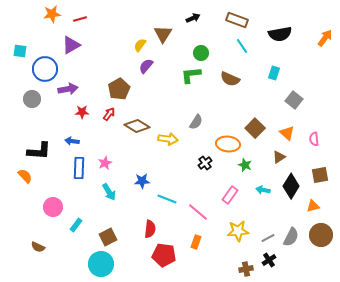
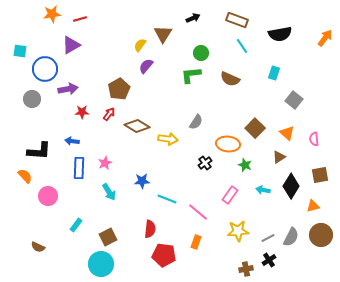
pink circle at (53, 207): moved 5 px left, 11 px up
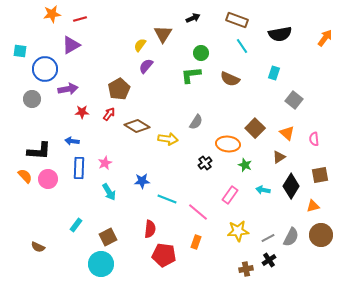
pink circle at (48, 196): moved 17 px up
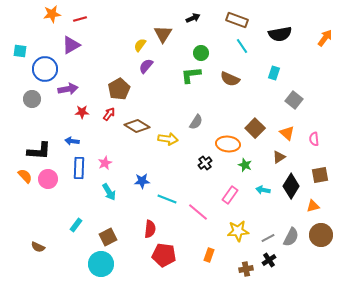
orange rectangle at (196, 242): moved 13 px right, 13 px down
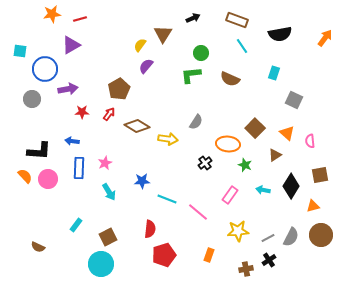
gray square at (294, 100): rotated 12 degrees counterclockwise
pink semicircle at (314, 139): moved 4 px left, 2 px down
brown triangle at (279, 157): moved 4 px left, 2 px up
red pentagon at (164, 255): rotated 25 degrees counterclockwise
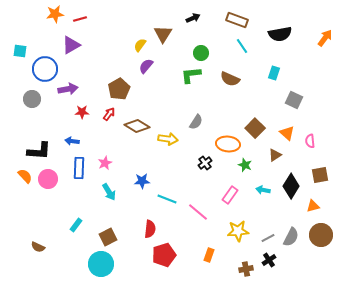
orange star at (52, 14): moved 3 px right
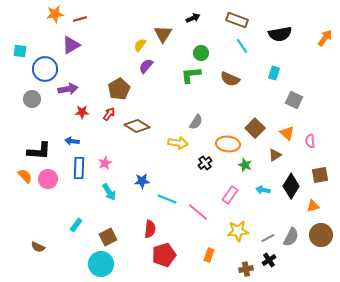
yellow arrow at (168, 139): moved 10 px right, 4 px down
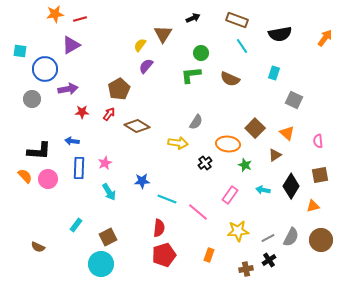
pink semicircle at (310, 141): moved 8 px right
red semicircle at (150, 229): moved 9 px right, 1 px up
brown circle at (321, 235): moved 5 px down
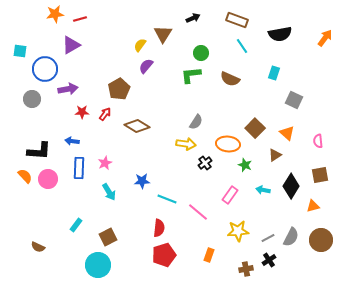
red arrow at (109, 114): moved 4 px left
yellow arrow at (178, 143): moved 8 px right, 1 px down
cyan circle at (101, 264): moved 3 px left, 1 px down
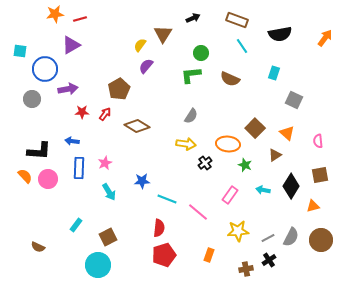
gray semicircle at (196, 122): moved 5 px left, 6 px up
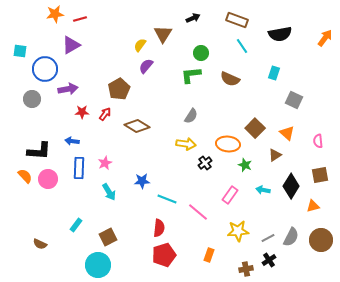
brown semicircle at (38, 247): moved 2 px right, 3 px up
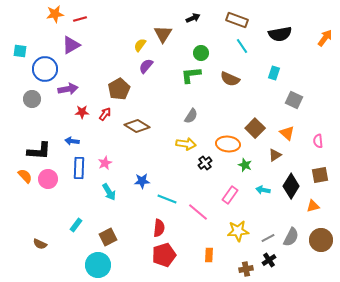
orange rectangle at (209, 255): rotated 16 degrees counterclockwise
